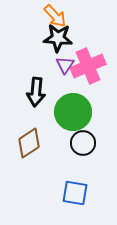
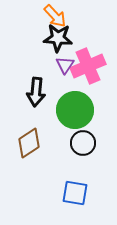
green circle: moved 2 px right, 2 px up
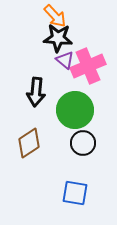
purple triangle: moved 5 px up; rotated 24 degrees counterclockwise
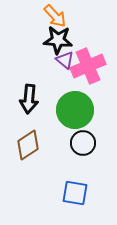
black star: moved 2 px down
black arrow: moved 7 px left, 7 px down
brown diamond: moved 1 px left, 2 px down
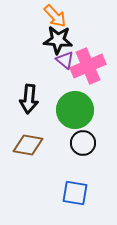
brown diamond: rotated 44 degrees clockwise
